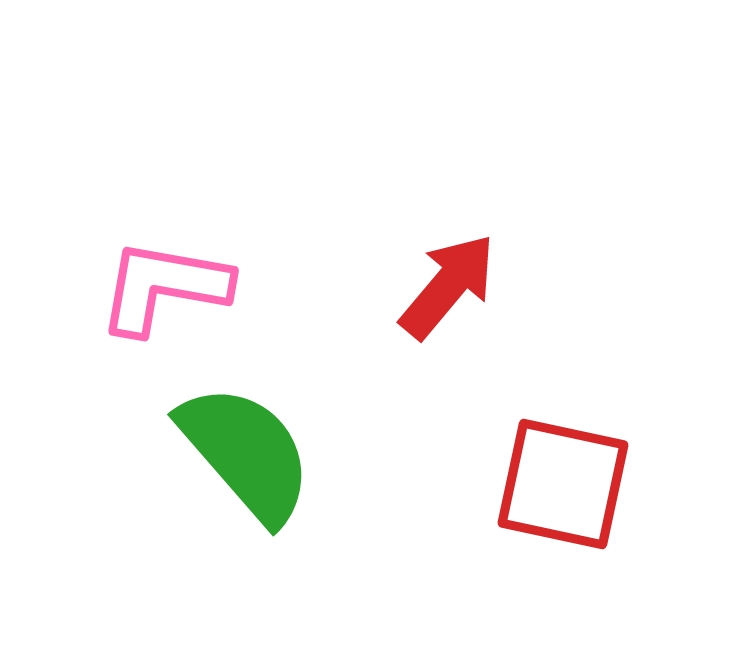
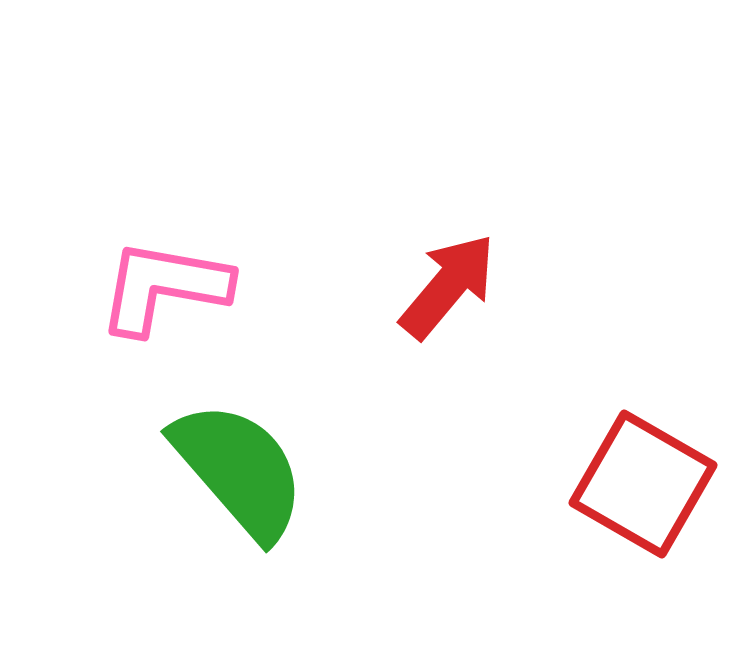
green semicircle: moved 7 px left, 17 px down
red square: moved 80 px right; rotated 18 degrees clockwise
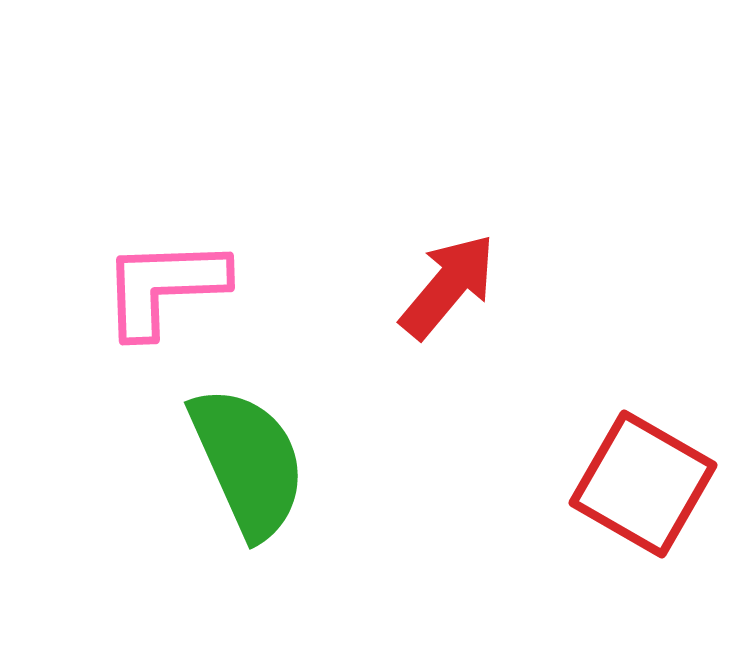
pink L-shape: rotated 12 degrees counterclockwise
green semicircle: moved 9 px right, 8 px up; rotated 17 degrees clockwise
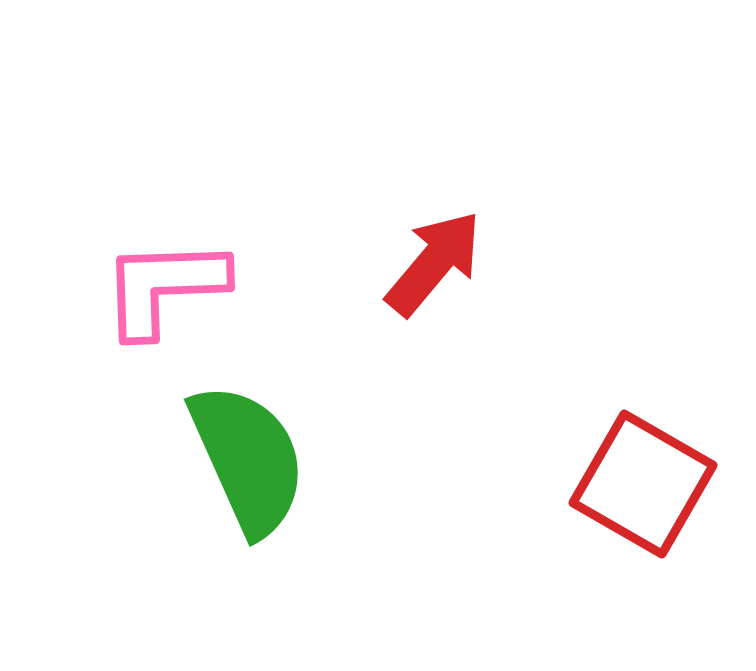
red arrow: moved 14 px left, 23 px up
green semicircle: moved 3 px up
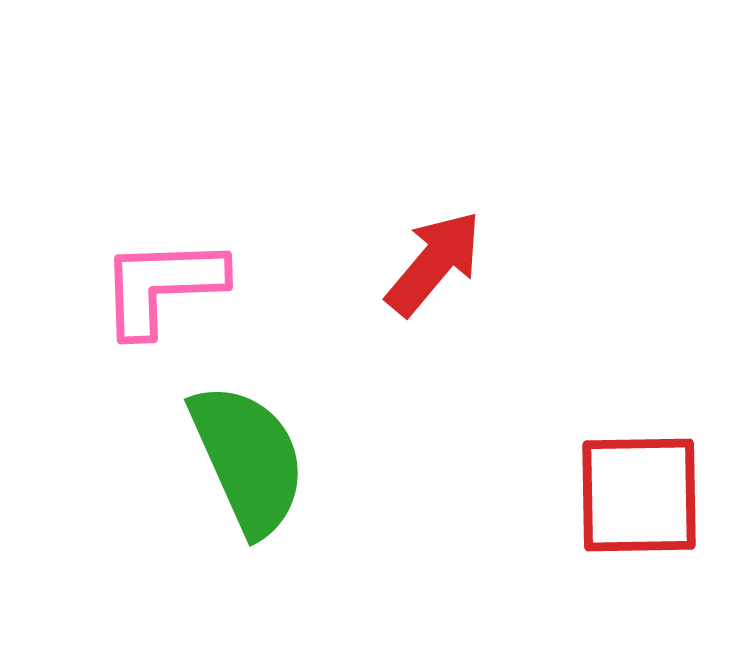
pink L-shape: moved 2 px left, 1 px up
red square: moved 4 px left, 11 px down; rotated 31 degrees counterclockwise
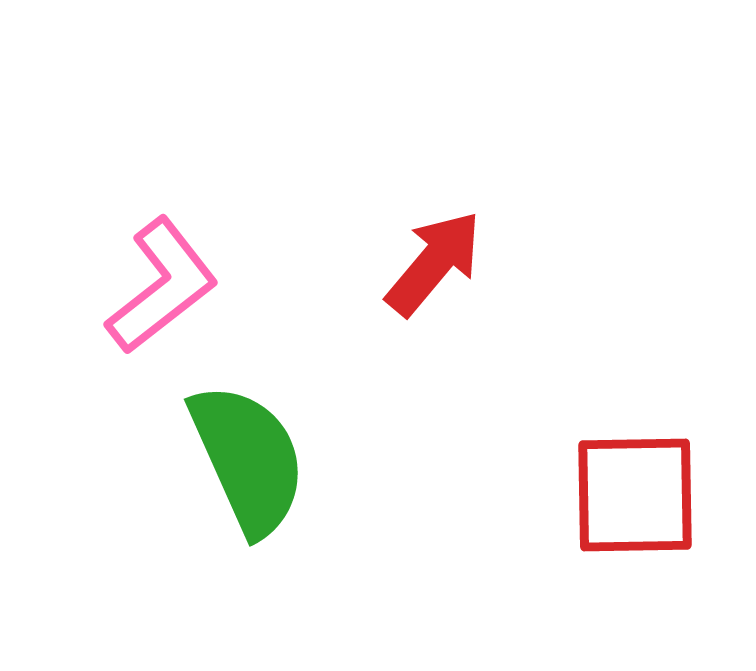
pink L-shape: rotated 144 degrees clockwise
red square: moved 4 px left
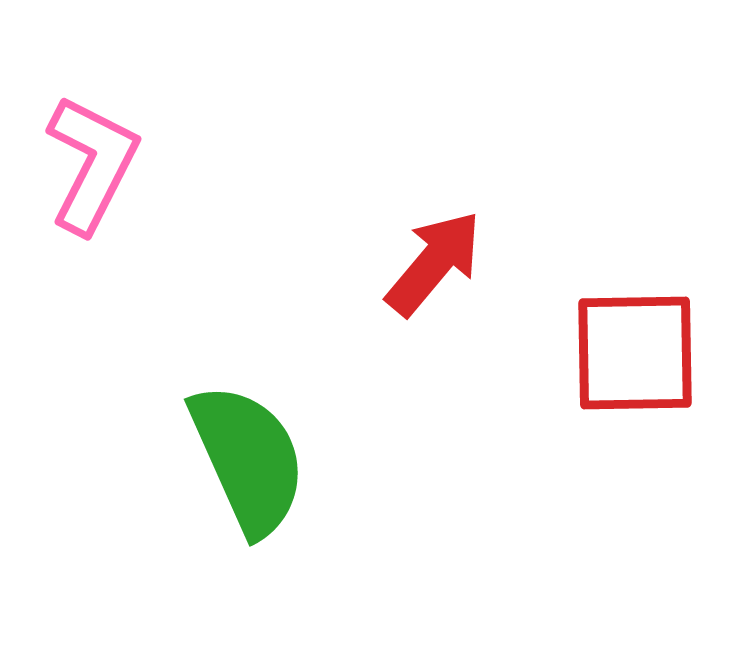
pink L-shape: moved 70 px left, 122 px up; rotated 25 degrees counterclockwise
red square: moved 142 px up
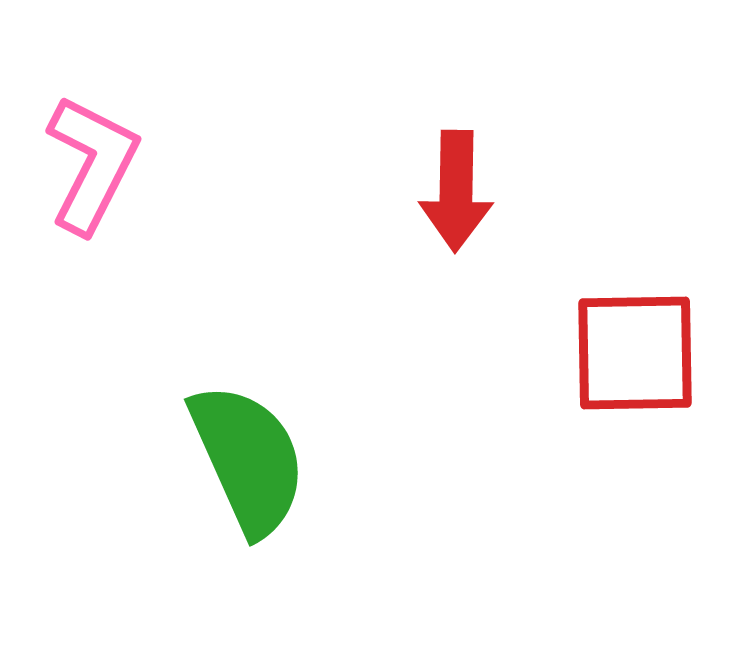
red arrow: moved 22 px right, 72 px up; rotated 141 degrees clockwise
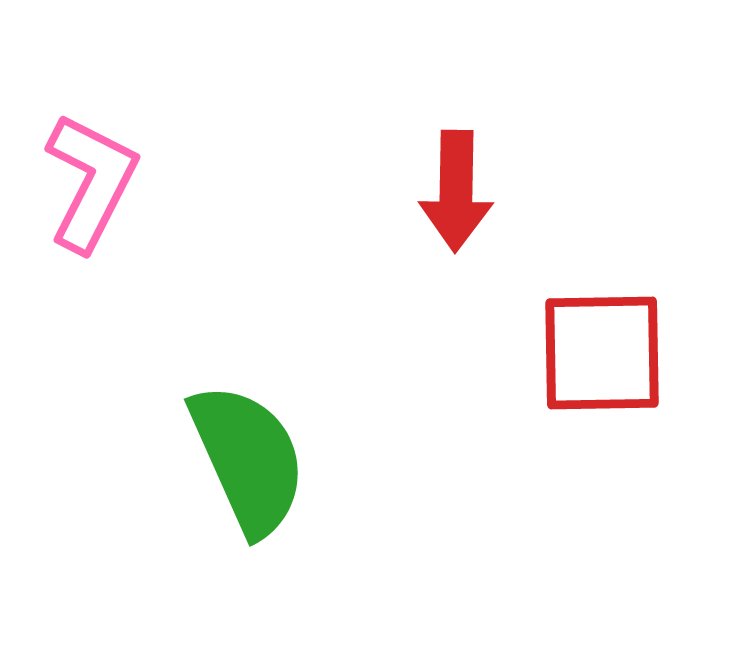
pink L-shape: moved 1 px left, 18 px down
red square: moved 33 px left
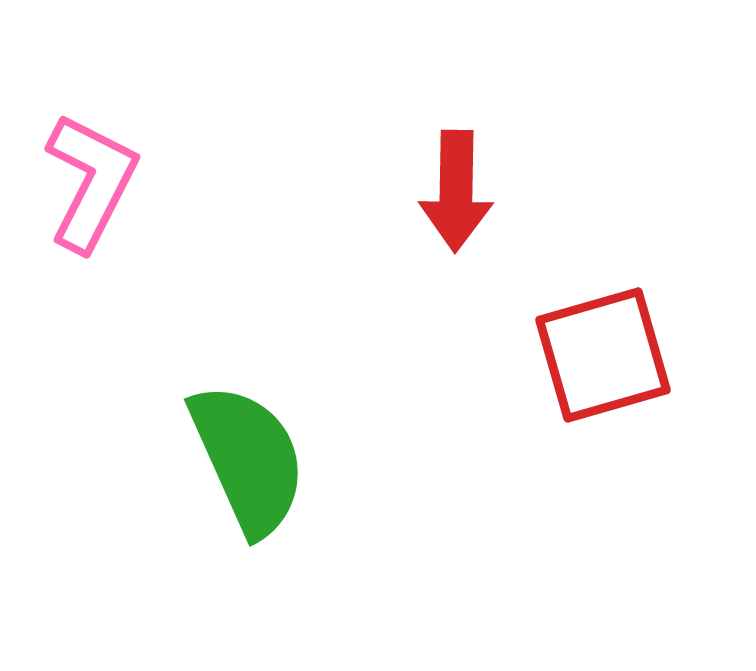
red square: moved 1 px right, 2 px down; rotated 15 degrees counterclockwise
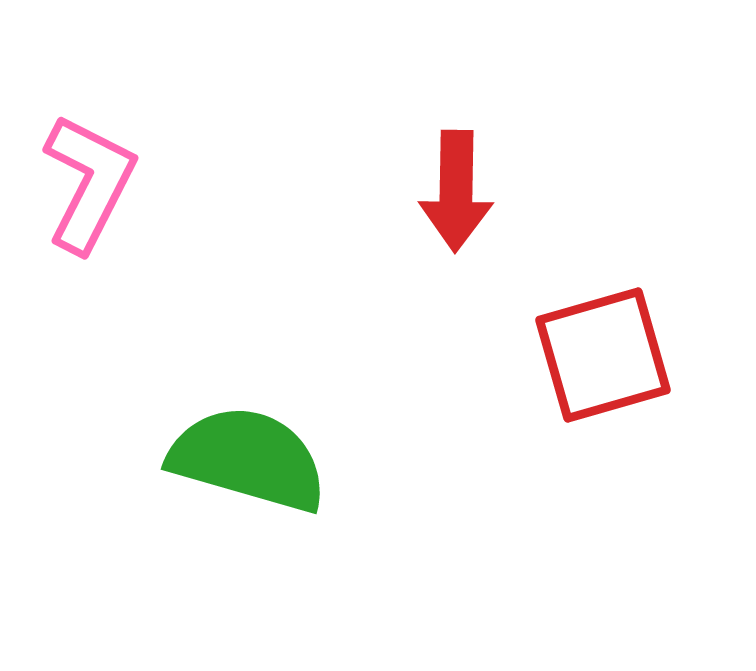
pink L-shape: moved 2 px left, 1 px down
green semicircle: rotated 50 degrees counterclockwise
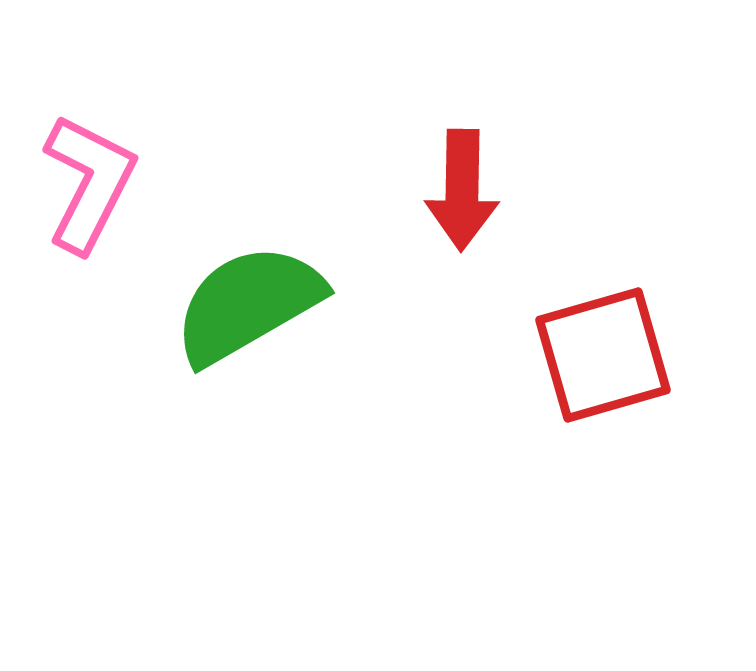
red arrow: moved 6 px right, 1 px up
green semicircle: moved 155 px up; rotated 46 degrees counterclockwise
